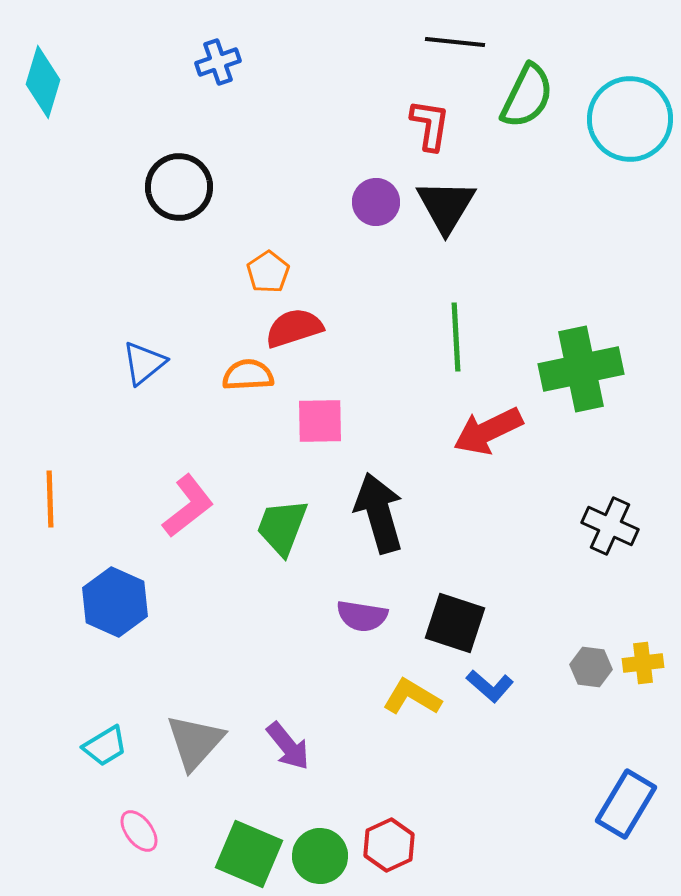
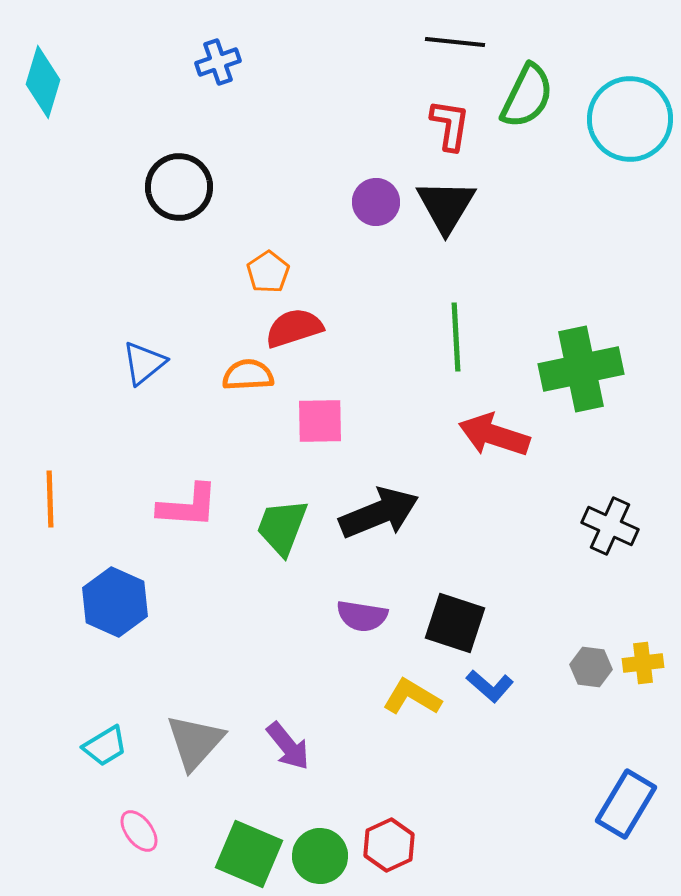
red L-shape: moved 20 px right
red arrow: moved 6 px right, 4 px down; rotated 44 degrees clockwise
pink L-shape: rotated 42 degrees clockwise
black arrow: rotated 84 degrees clockwise
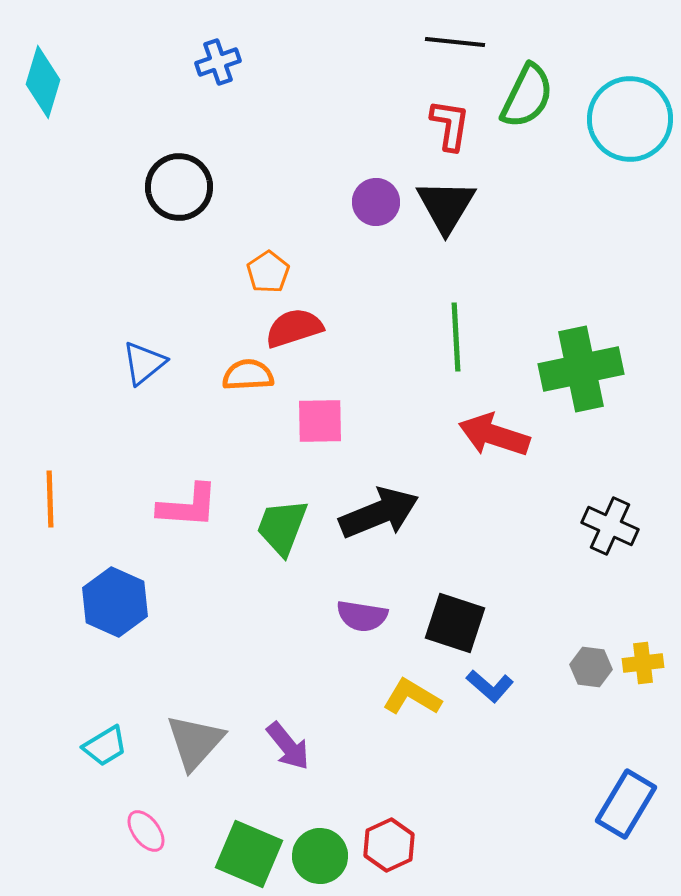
pink ellipse: moved 7 px right
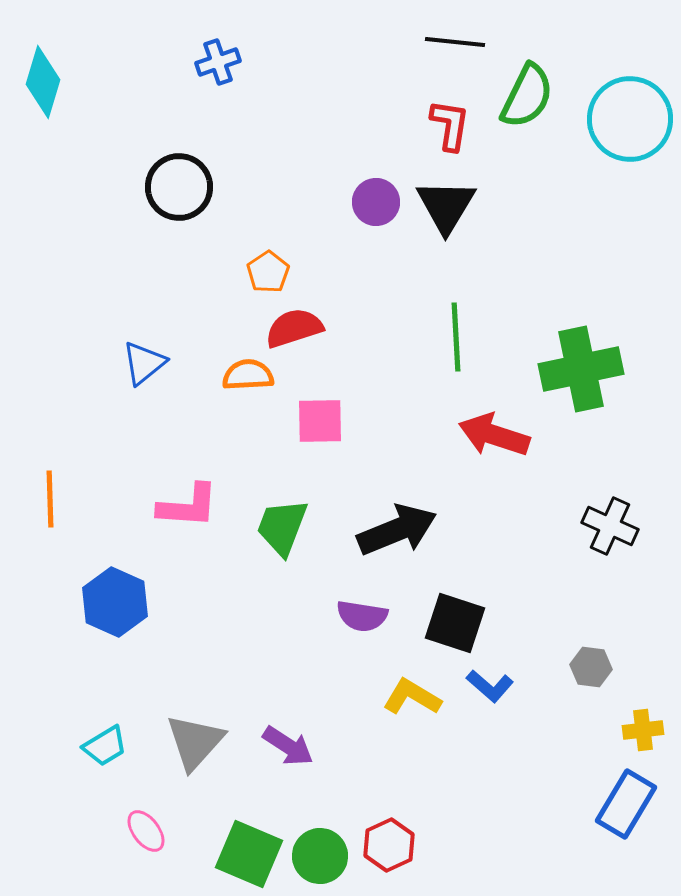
black arrow: moved 18 px right, 17 px down
yellow cross: moved 67 px down
purple arrow: rotated 18 degrees counterclockwise
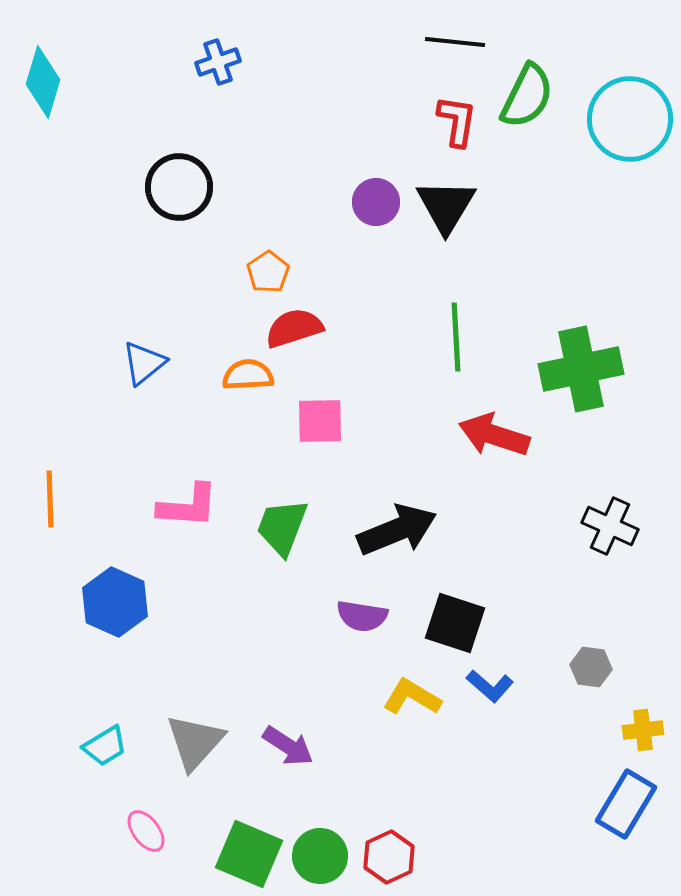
red L-shape: moved 7 px right, 4 px up
red hexagon: moved 12 px down
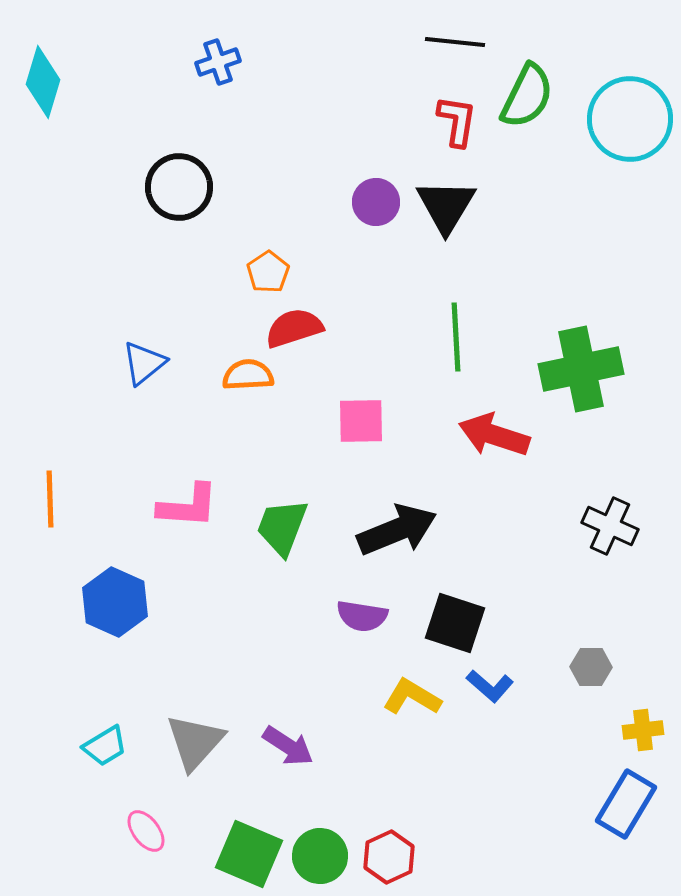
pink square: moved 41 px right
gray hexagon: rotated 6 degrees counterclockwise
